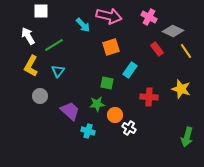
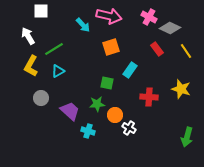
gray diamond: moved 3 px left, 3 px up
green line: moved 4 px down
cyan triangle: rotated 24 degrees clockwise
gray circle: moved 1 px right, 2 px down
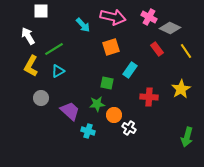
pink arrow: moved 4 px right, 1 px down
yellow star: rotated 24 degrees clockwise
orange circle: moved 1 px left
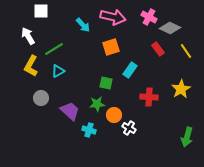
red rectangle: moved 1 px right
green square: moved 1 px left
cyan cross: moved 1 px right, 1 px up
